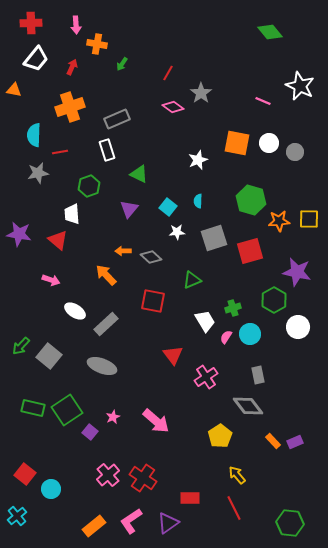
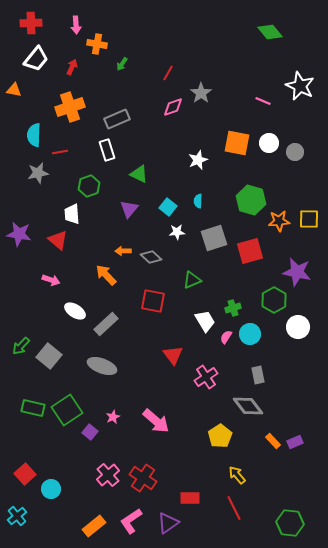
pink diamond at (173, 107): rotated 55 degrees counterclockwise
red square at (25, 474): rotated 10 degrees clockwise
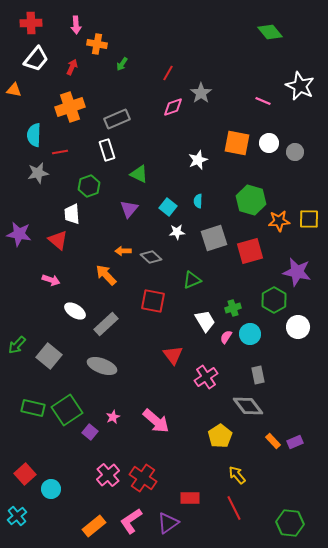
green arrow at (21, 346): moved 4 px left, 1 px up
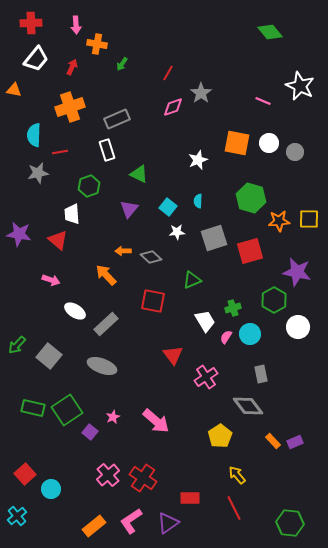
green hexagon at (251, 200): moved 2 px up
gray rectangle at (258, 375): moved 3 px right, 1 px up
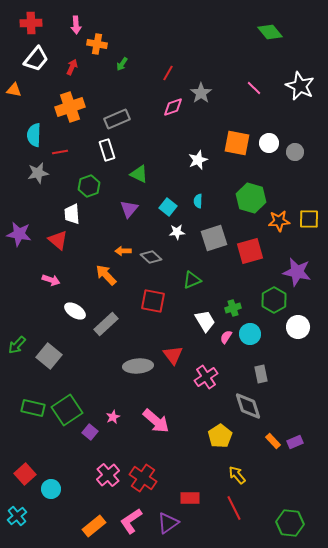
pink line at (263, 101): moved 9 px left, 13 px up; rotated 21 degrees clockwise
gray ellipse at (102, 366): moved 36 px right; rotated 24 degrees counterclockwise
gray diamond at (248, 406): rotated 20 degrees clockwise
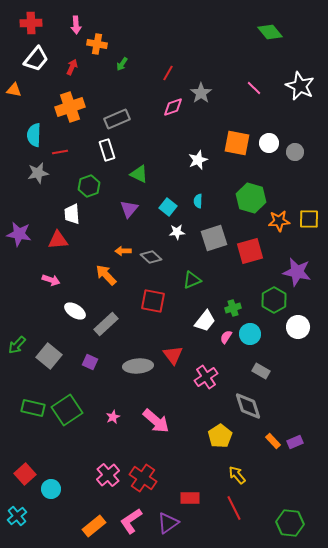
red triangle at (58, 240): rotated 45 degrees counterclockwise
white trapezoid at (205, 321): rotated 70 degrees clockwise
gray rectangle at (261, 374): moved 3 px up; rotated 48 degrees counterclockwise
purple square at (90, 432): moved 70 px up; rotated 14 degrees counterclockwise
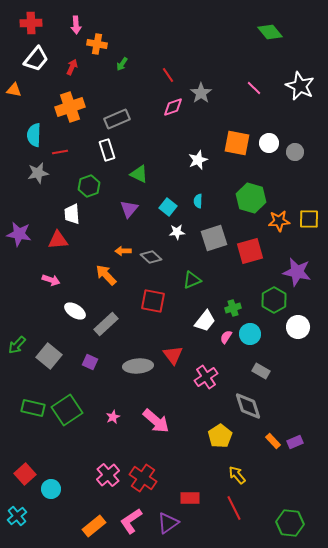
red line at (168, 73): moved 2 px down; rotated 63 degrees counterclockwise
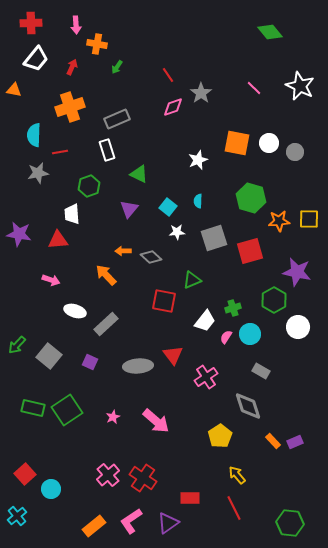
green arrow at (122, 64): moved 5 px left, 3 px down
red square at (153, 301): moved 11 px right
white ellipse at (75, 311): rotated 15 degrees counterclockwise
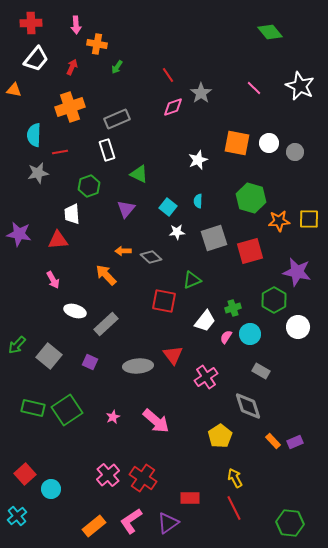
purple triangle at (129, 209): moved 3 px left
pink arrow at (51, 280): moved 2 px right; rotated 42 degrees clockwise
yellow arrow at (237, 475): moved 2 px left, 3 px down; rotated 12 degrees clockwise
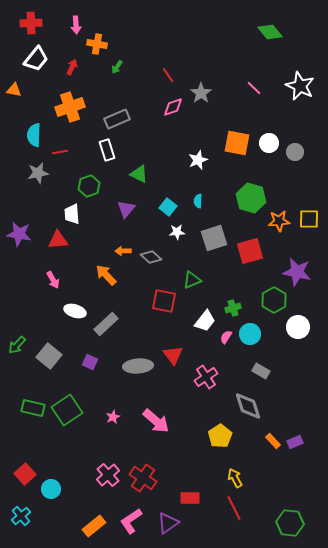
cyan cross at (17, 516): moved 4 px right
